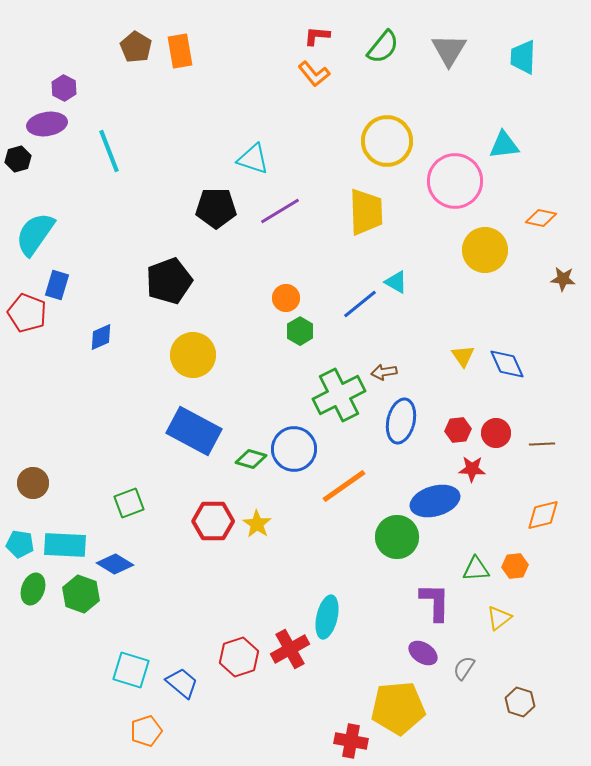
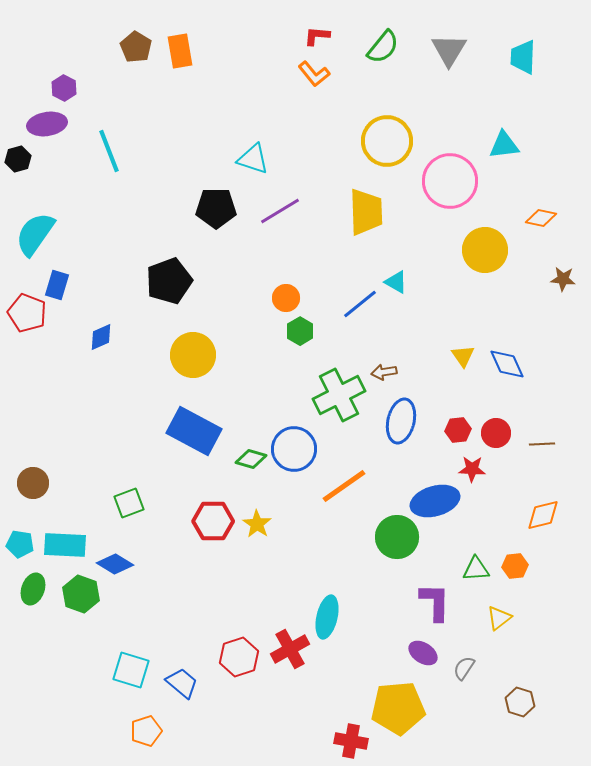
pink circle at (455, 181): moved 5 px left
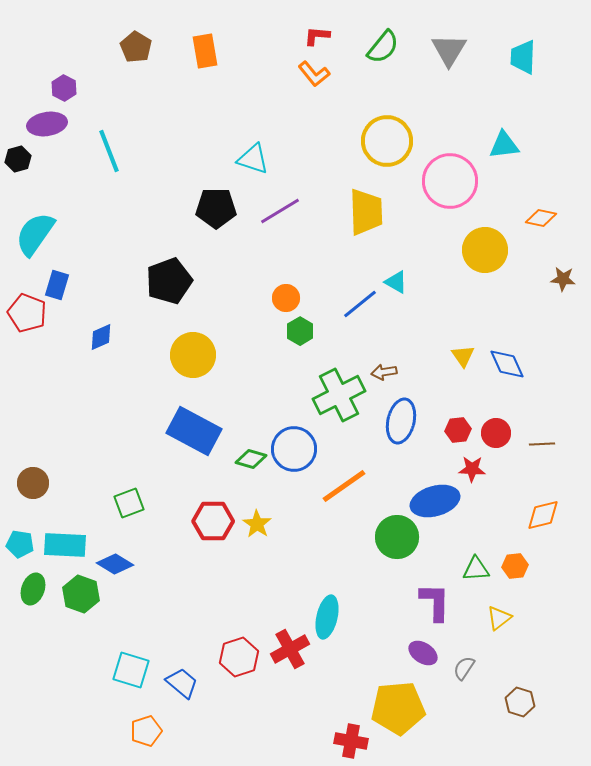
orange rectangle at (180, 51): moved 25 px right
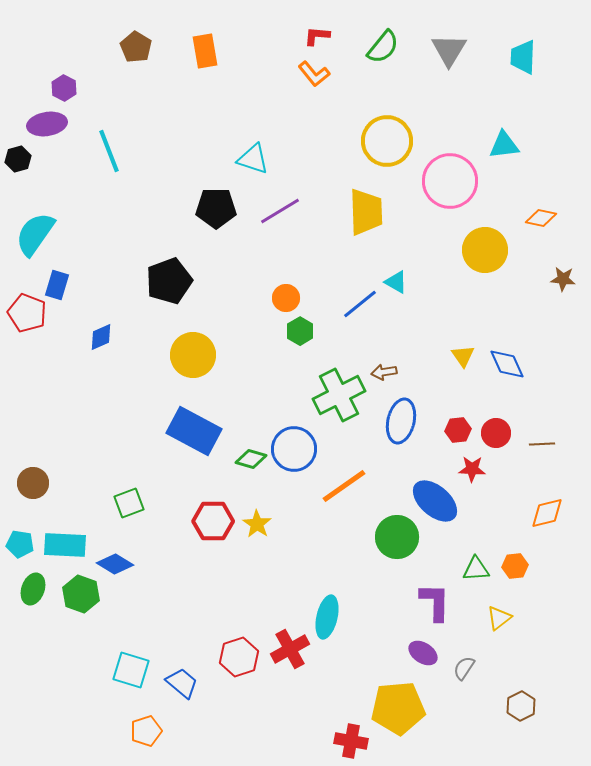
blue ellipse at (435, 501): rotated 57 degrees clockwise
orange diamond at (543, 515): moved 4 px right, 2 px up
brown hexagon at (520, 702): moved 1 px right, 4 px down; rotated 16 degrees clockwise
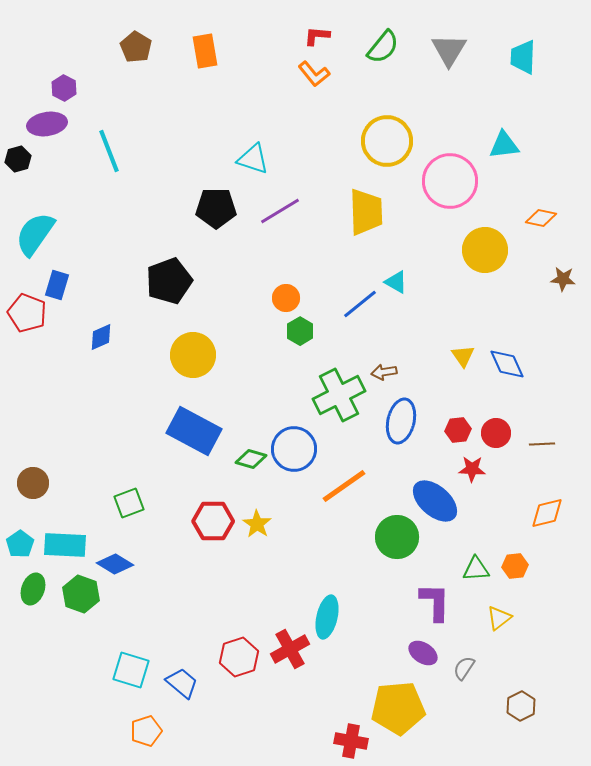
cyan pentagon at (20, 544): rotated 28 degrees clockwise
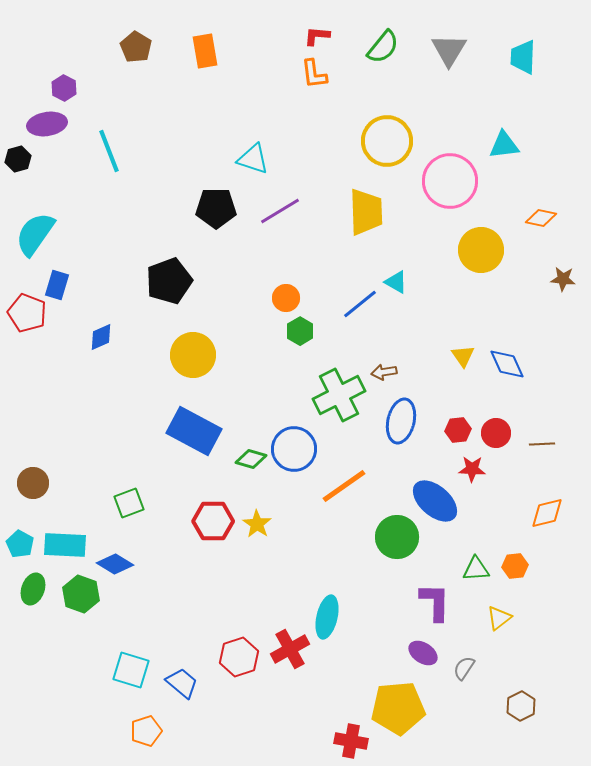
orange L-shape at (314, 74): rotated 32 degrees clockwise
yellow circle at (485, 250): moved 4 px left
cyan pentagon at (20, 544): rotated 8 degrees counterclockwise
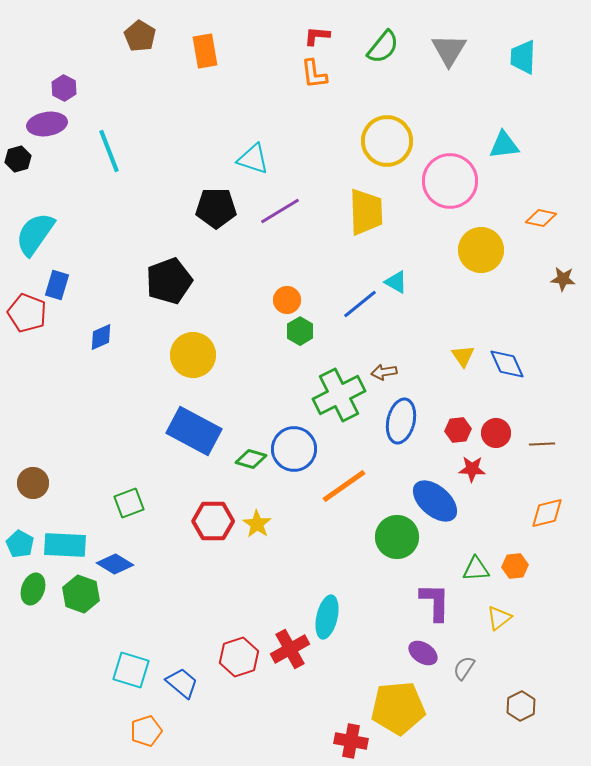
brown pentagon at (136, 47): moved 4 px right, 11 px up
orange circle at (286, 298): moved 1 px right, 2 px down
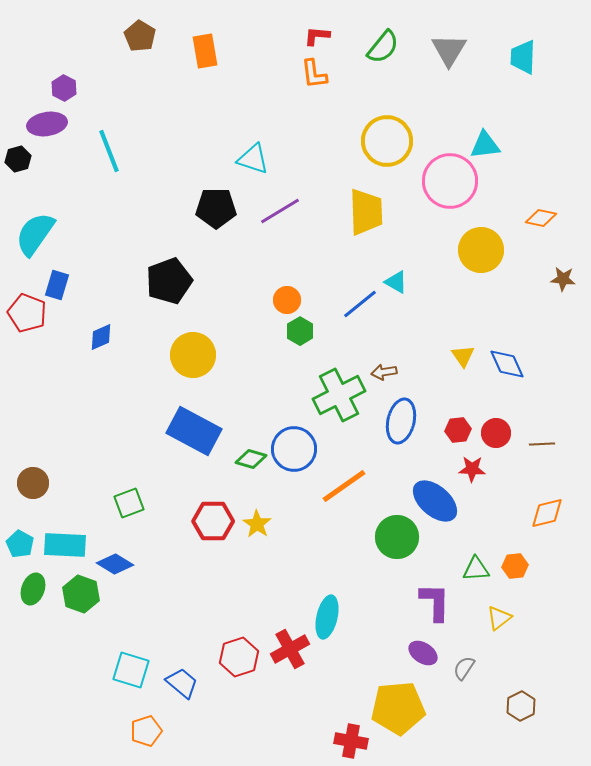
cyan triangle at (504, 145): moved 19 px left
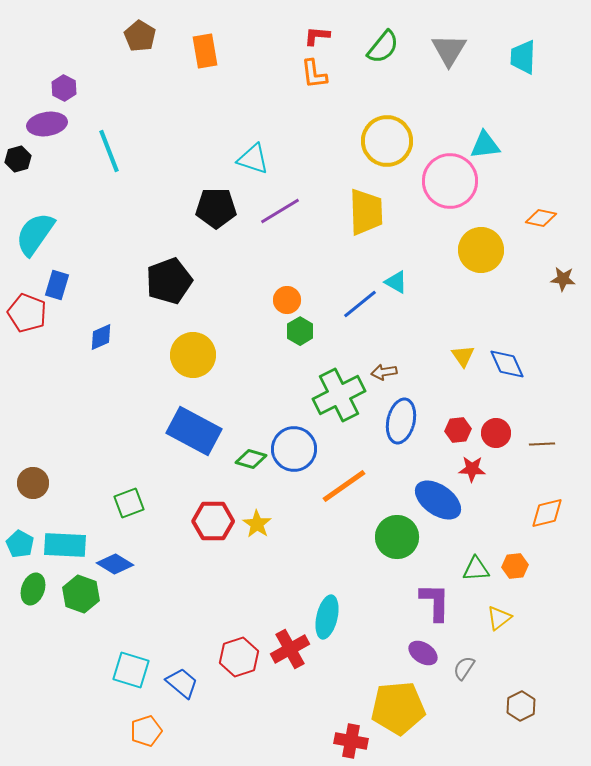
blue ellipse at (435, 501): moved 3 px right, 1 px up; rotated 6 degrees counterclockwise
